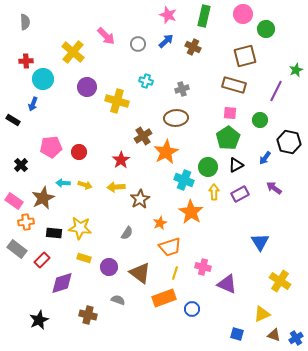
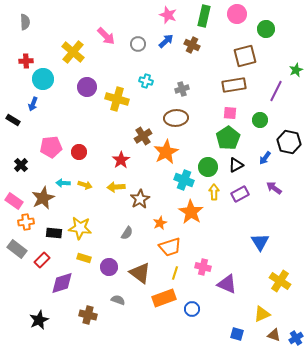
pink circle at (243, 14): moved 6 px left
brown cross at (193, 47): moved 1 px left, 2 px up
brown rectangle at (234, 85): rotated 25 degrees counterclockwise
yellow cross at (117, 101): moved 2 px up
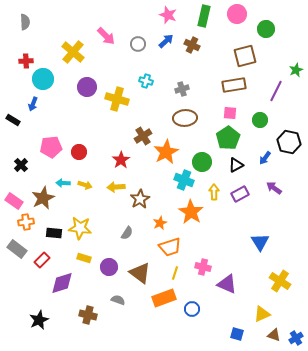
brown ellipse at (176, 118): moved 9 px right
green circle at (208, 167): moved 6 px left, 5 px up
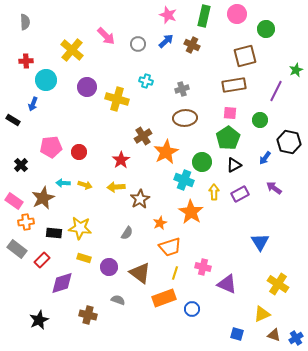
yellow cross at (73, 52): moved 1 px left, 2 px up
cyan circle at (43, 79): moved 3 px right, 1 px down
black triangle at (236, 165): moved 2 px left
yellow cross at (280, 281): moved 2 px left, 3 px down
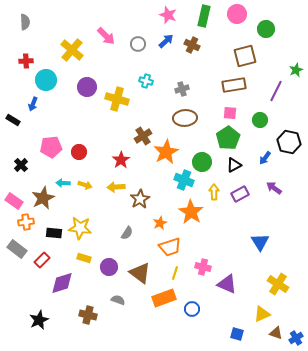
brown triangle at (274, 335): moved 2 px right, 2 px up
